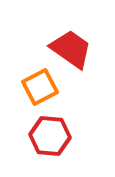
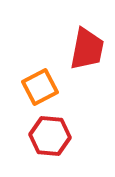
red trapezoid: moved 16 px right; rotated 66 degrees clockwise
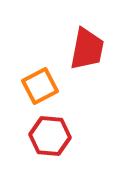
orange square: moved 1 px up
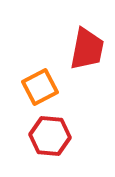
orange square: moved 1 px down
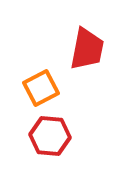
orange square: moved 1 px right, 1 px down
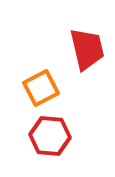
red trapezoid: rotated 24 degrees counterclockwise
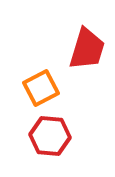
red trapezoid: rotated 30 degrees clockwise
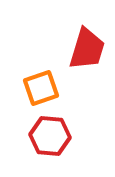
orange square: rotated 9 degrees clockwise
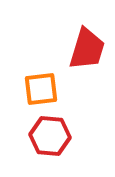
orange square: moved 1 px down; rotated 12 degrees clockwise
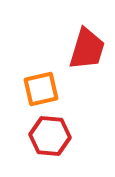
orange square: rotated 6 degrees counterclockwise
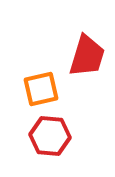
red trapezoid: moved 7 px down
